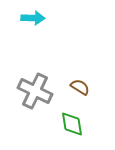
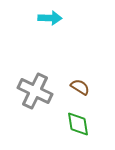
cyan arrow: moved 17 px right
green diamond: moved 6 px right
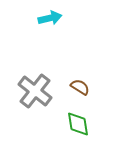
cyan arrow: rotated 15 degrees counterclockwise
gray cross: rotated 12 degrees clockwise
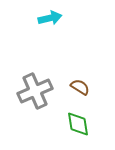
gray cross: rotated 28 degrees clockwise
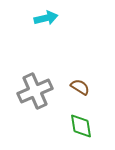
cyan arrow: moved 4 px left
green diamond: moved 3 px right, 2 px down
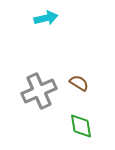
brown semicircle: moved 1 px left, 4 px up
gray cross: moved 4 px right
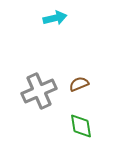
cyan arrow: moved 9 px right
brown semicircle: moved 1 px down; rotated 54 degrees counterclockwise
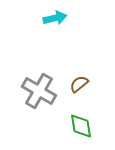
brown semicircle: rotated 18 degrees counterclockwise
gray cross: rotated 36 degrees counterclockwise
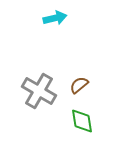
brown semicircle: moved 1 px down
green diamond: moved 1 px right, 5 px up
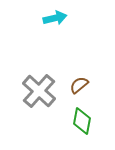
gray cross: rotated 12 degrees clockwise
green diamond: rotated 20 degrees clockwise
